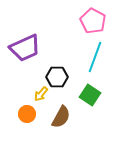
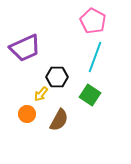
brown semicircle: moved 2 px left, 3 px down
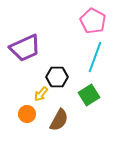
green square: moved 1 px left; rotated 25 degrees clockwise
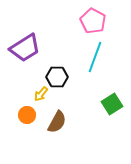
purple trapezoid: rotated 8 degrees counterclockwise
green square: moved 23 px right, 9 px down
orange circle: moved 1 px down
brown semicircle: moved 2 px left, 2 px down
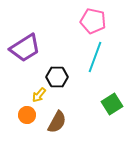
pink pentagon: rotated 15 degrees counterclockwise
yellow arrow: moved 2 px left, 1 px down
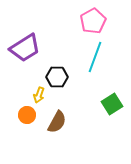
pink pentagon: rotated 30 degrees clockwise
yellow arrow: rotated 21 degrees counterclockwise
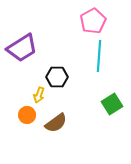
purple trapezoid: moved 3 px left
cyan line: moved 4 px right, 1 px up; rotated 16 degrees counterclockwise
brown semicircle: moved 1 px left, 1 px down; rotated 25 degrees clockwise
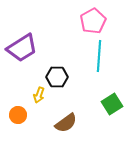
orange circle: moved 9 px left
brown semicircle: moved 10 px right
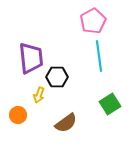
purple trapezoid: moved 9 px right, 10 px down; rotated 64 degrees counterclockwise
cyan line: rotated 12 degrees counterclockwise
green square: moved 2 px left
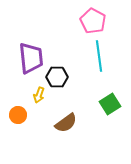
pink pentagon: rotated 15 degrees counterclockwise
